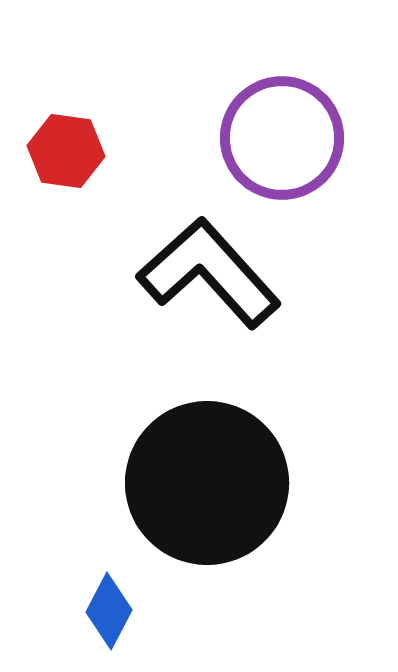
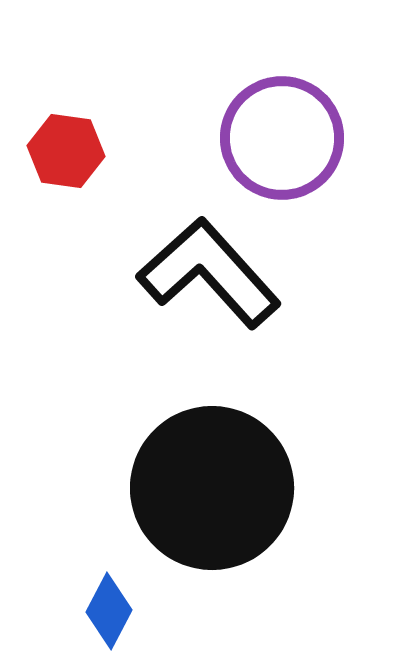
black circle: moved 5 px right, 5 px down
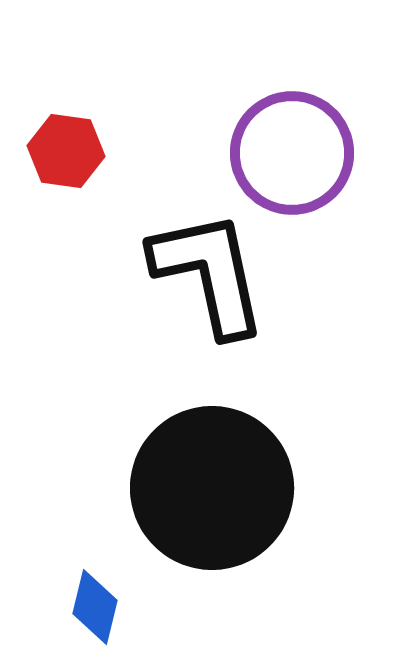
purple circle: moved 10 px right, 15 px down
black L-shape: rotated 30 degrees clockwise
blue diamond: moved 14 px left, 4 px up; rotated 14 degrees counterclockwise
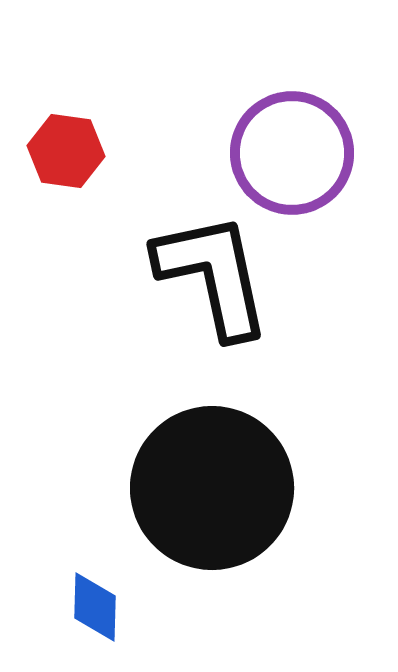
black L-shape: moved 4 px right, 2 px down
blue diamond: rotated 12 degrees counterclockwise
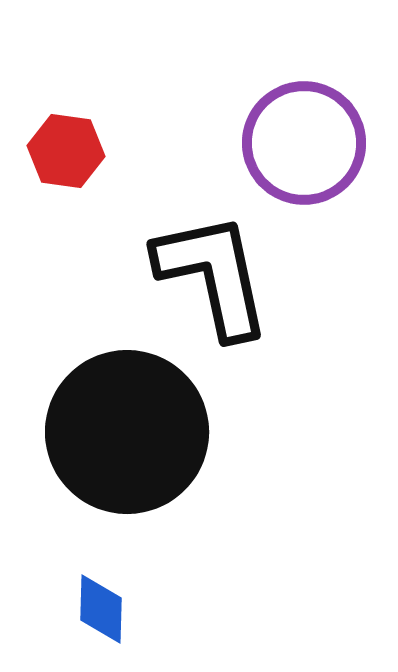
purple circle: moved 12 px right, 10 px up
black circle: moved 85 px left, 56 px up
blue diamond: moved 6 px right, 2 px down
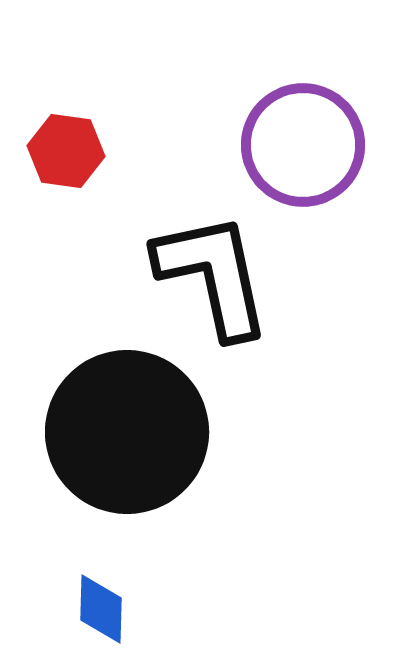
purple circle: moved 1 px left, 2 px down
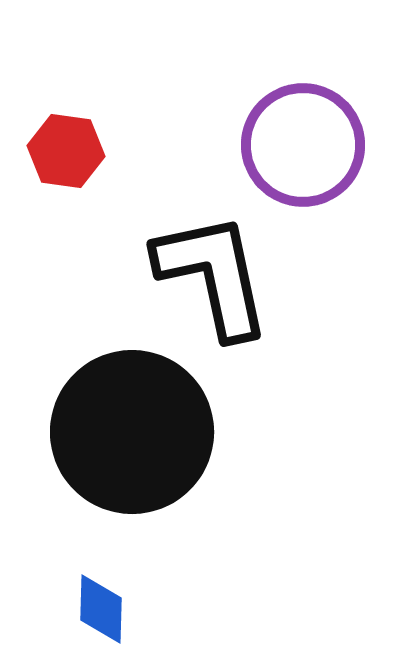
black circle: moved 5 px right
